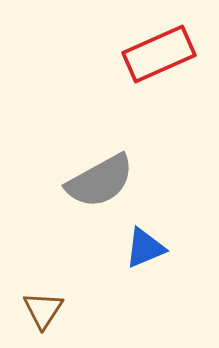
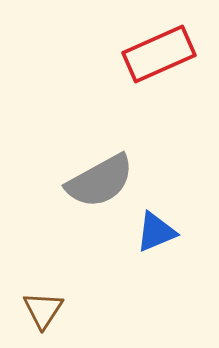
blue triangle: moved 11 px right, 16 px up
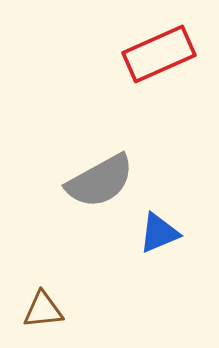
blue triangle: moved 3 px right, 1 px down
brown triangle: rotated 51 degrees clockwise
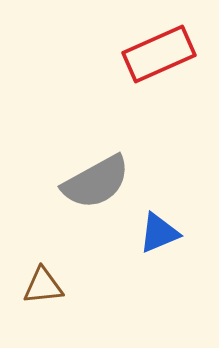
gray semicircle: moved 4 px left, 1 px down
brown triangle: moved 24 px up
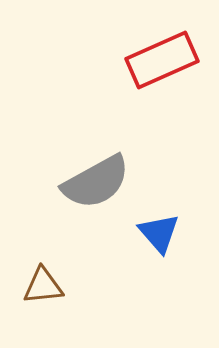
red rectangle: moved 3 px right, 6 px down
blue triangle: rotated 48 degrees counterclockwise
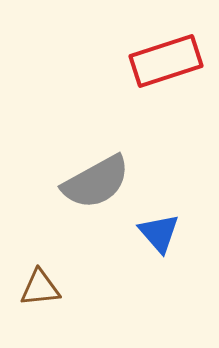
red rectangle: moved 4 px right, 1 px down; rotated 6 degrees clockwise
brown triangle: moved 3 px left, 2 px down
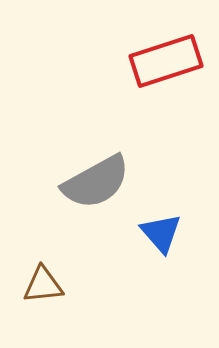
blue triangle: moved 2 px right
brown triangle: moved 3 px right, 3 px up
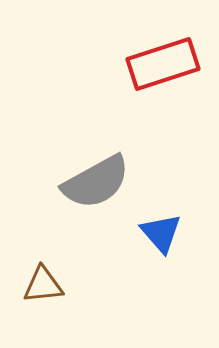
red rectangle: moved 3 px left, 3 px down
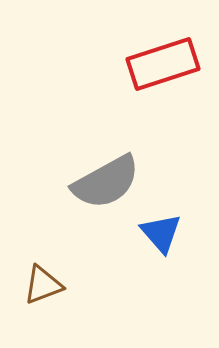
gray semicircle: moved 10 px right
brown triangle: rotated 15 degrees counterclockwise
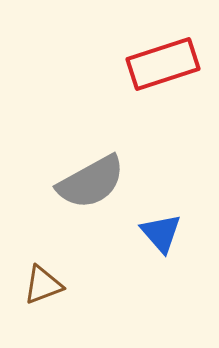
gray semicircle: moved 15 px left
